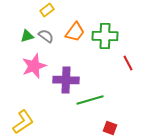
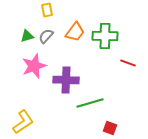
yellow rectangle: rotated 64 degrees counterclockwise
gray semicircle: rotated 84 degrees counterclockwise
red line: rotated 42 degrees counterclockwise
green line: moved 3 px down
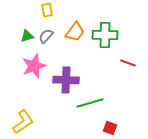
green cross: moved 1 px up
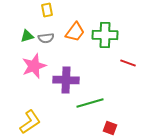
gray semicircle: moved 2 px down; rotated 140 degrees counterclockwise
yellow L-shape: moved 7 px right
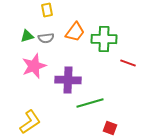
green cross: moved 1 px left, 4 px down
purple cross: moved 2 px right
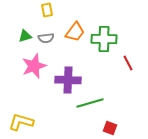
green triangle: moved 2 px left
red line: rotated 42 degrees clockwise
yellow L-shape: moved 9 px left; rotated 130 degrees counterclockwise
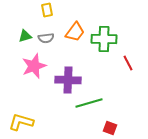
green line: moved 1 px left
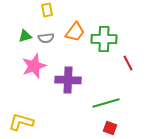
green line: moved 17 px right
